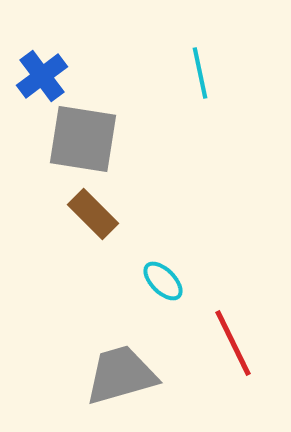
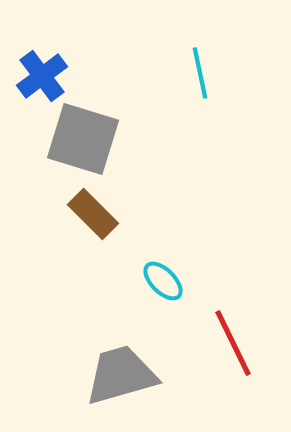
gray square: rotated 8 degrees clockwise
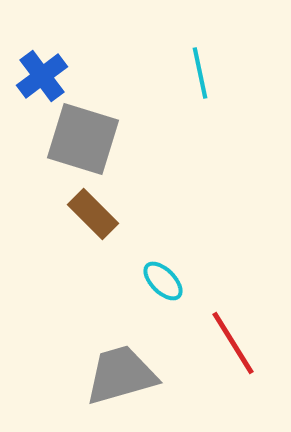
red line: rotated 6 degrees counterclockwise
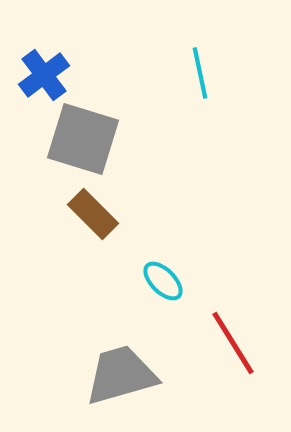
blue cross: moved 2 px right, 1 px up
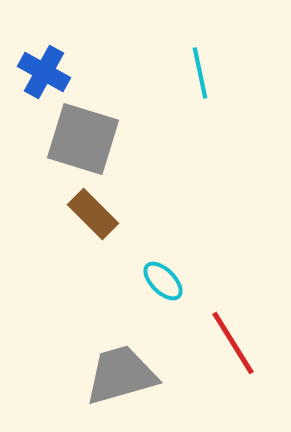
blue cross: moved 3 px up; rotated 24 degrees counterclockwise
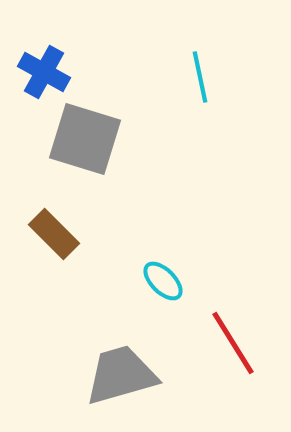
cyan line: moved 4 px down
gray square: moved 2 px right
brown rectangle: moved 39 px left, 20 px down
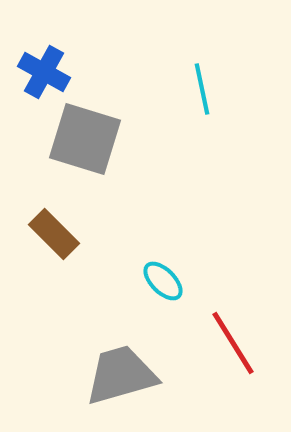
cyan line: moved 2 px right, 12 px down
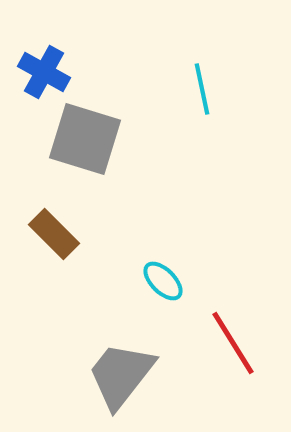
gray trapezoid: rotated 36 degrees counterclockwise
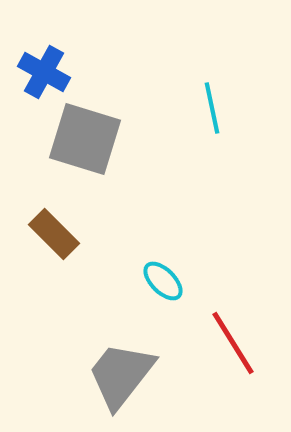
cyan line: moved 10 px right, 19 px down
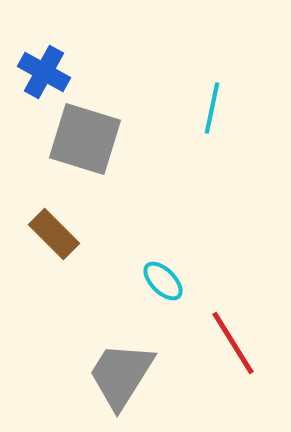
cyan line: rotated 24 degrees clockwise
gray trapezoid: rotated 6 degrees counterclockwise
